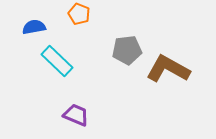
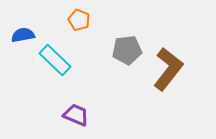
orange pentagon: moved 6 px down
blue semicircle: moved 11 px left, 8 px down
cyan rectangle: moved 2 px left, 1 px up
brown L-shape: rotated 99 degrees clockwise
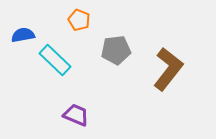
gray pentagon: moved 11 px left
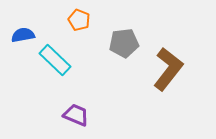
gray pentagon: moved 8 px right, 7 px up
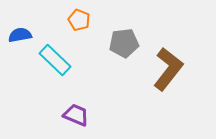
blue semicircle: moved 3 px left
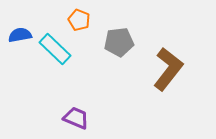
gray pentagon: moved 5 px left, 1 px up
cyan rectangle: moved 11 px up
purple trapezoid: moved 3 px down
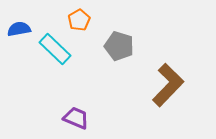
orange pentagon: rotated 20 degrees clockwise
blue semicircle: moved 1 px left, 6 px up
gray pentagon: moved 4 px down; rotated 24 degrees clockwise
brown L-shape: moved 16 px down; rotated 6 degrees clockwise
